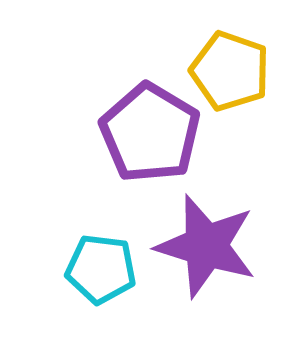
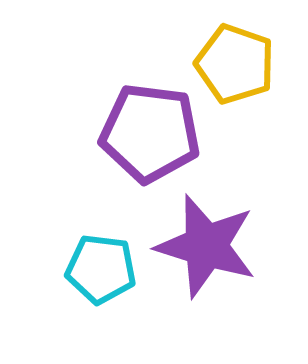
yellow pentagon: moved 5 px right, 7 px up
purple pentagon: rotated 24 degrees counterclockwise
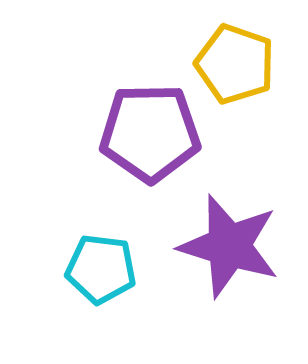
purple pentagon: rotated 8 degrees counterclockwise
purple star: moved 23 px right
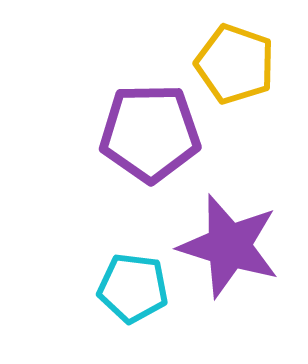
cyan pentagon: moved 32 px right, 19 px down
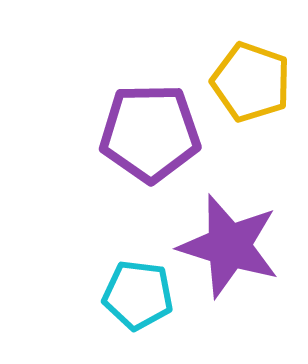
yellow pentagon: moved 16 px right, 18 px down
cyan pentagon: moved 5 px right, 7 px down
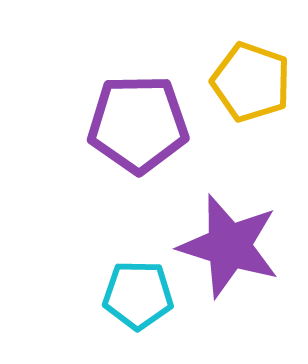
purple pentagon: moved 12 px left, 9 px up
cyan pentagon: rotated 6 degrees counterclockwise
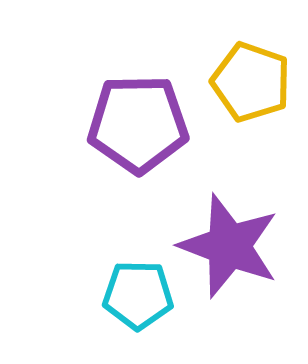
purple star: rotated 4 degrees clockwise
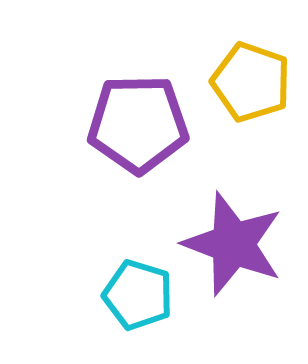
purple star: moved 4 px right, 2 px up
cyan pentagon: rotated 16 degrees clockwise
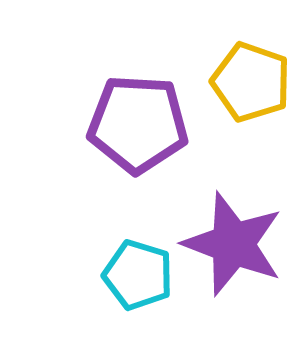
purple pentagon: rotated 4 degrees clockwise
cyan pentagon: moved 20 px up
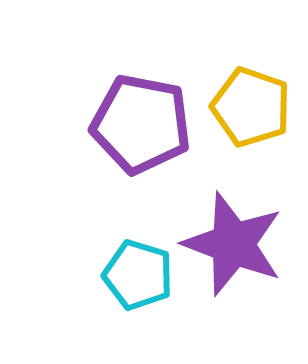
yellow pentagon: moved 25 px down
purple pentagon: moved 3 px right; rotated 8 degrees clockwise
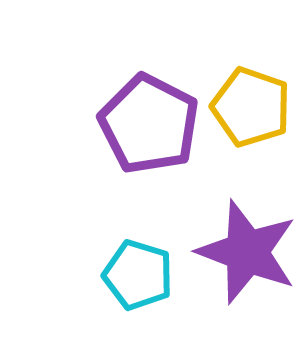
purple pentagon: moved 8 px right; rotated 16 degrees clockwise
purple star: moved 14 px right, 8 px down
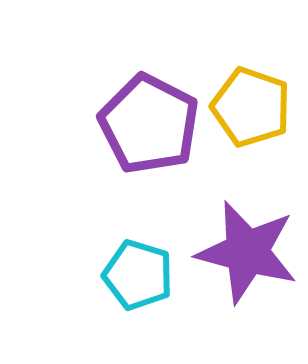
purple star: rotated 6 degrees counterclockwise
